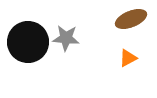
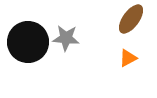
brown ellipse: rotated 32 degrees counterclockwise
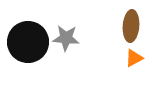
brown ellipse: moved 7 px down; rotated 32 degrees counterclockwise
orange triangle: moved 6 px right
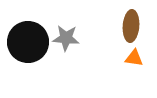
orange triangle: rotated 36 degrees clockwise
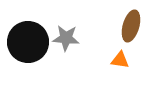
brown ellipse: rotated 12 degrees clockwise
orange triangle: moved 14 px left, 2 px down
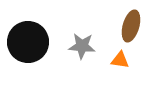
gray star: moved 16 px right, 8 px down
